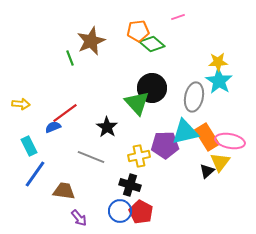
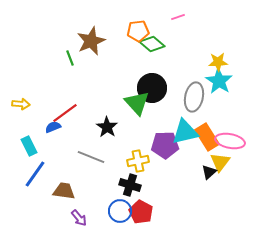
yellow cross: moved 1 px left, 5 px down
black triangle: moved 2 px right, 1 px down
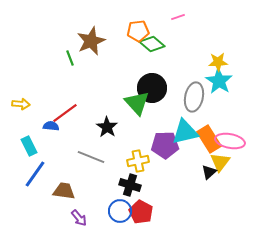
blue semicircle: moved 2 px left, 1 px up; rotated 28 degrees clockwise
orange rectangle: moved 2 px right, 2 px down
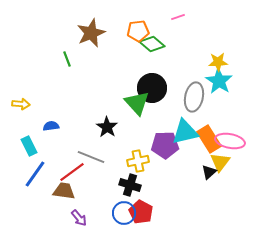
brown star: moved 8 px up
green line: moved 3 px left, 1 px down
red line: moved 7 px right, 59 px down
blue semicircle: rotated 14 degrees counterclockwise
blue circle: moved 4 px right, 2 px down
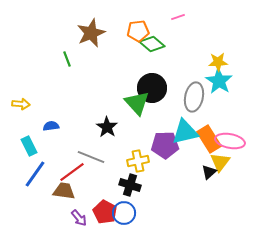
red pentagon: moved 36 px left
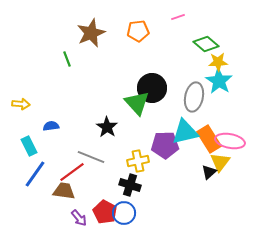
green diamond: moved 54 px right
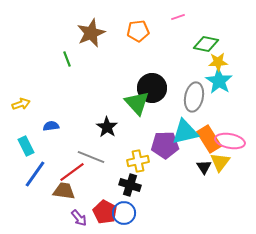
green diamond: rotated 30 degrees counterclockwise
yellow arrow: rotated 24 degrees counterclockwise
cyan rectangle: moved 3 px left
black triangle: moved 5 px left, 5 px up; rotated 21 degrees counterclockwise
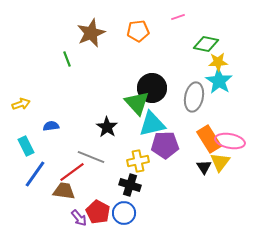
cyan triangle: moved 33 px left, 8 px up
red pentagon: moved 7 px left
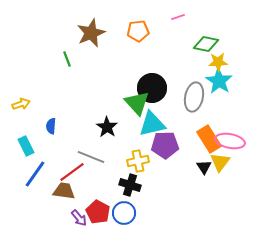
blue semicircle: rotated 77 degrees counterclockwise
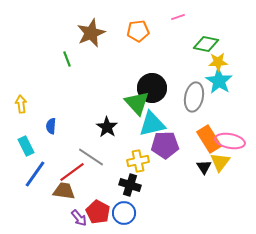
yellow arrow: rotated 78 degrees counterclockwise
gray line: rotated 12 degrees clockwise
